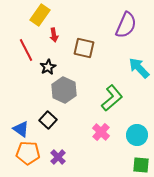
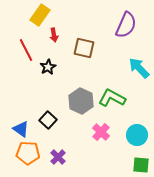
gray hexagon: moved 17 px right, 11 px down
green L-shape: rotated 112 degrees counterclockwise
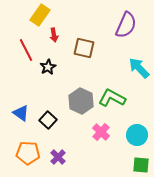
blue triangle: moved 16 px up
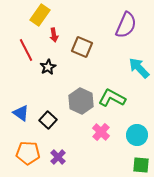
brown square: moved 2 px left, 1 px up; rotated 10 degrees clockwise
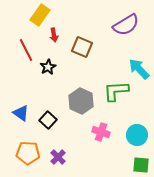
purple semicircle: rotated 36 degrees clockwise
cyan arrow: moved 1 px down
green L-shape: moved 4 px right, 7 px up; rotated 32 degrees counterclockwise
pink cross: rotated 24 degrees counterclockwise
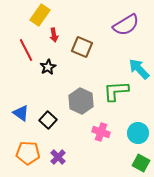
cyan circle: moved 1 px right, 2 px up
green square: moved 2 px up; rotated 24 degrees clockwise
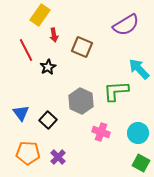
blue triangle: rotated 18 degrees clockwise
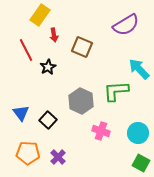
pink cross: moved 1 px up
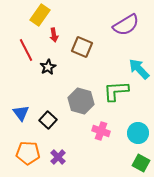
gray hexagon: rotated 10 degrees counterclockwise
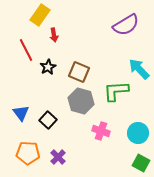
brown square: moved 3 px left, 25 px down
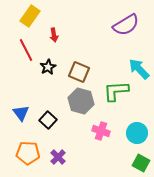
yellow rectangle: moved 10 px left, 1 px down
cyan circle: moved 1 px left
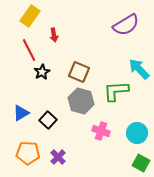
red line: moved 3 px right
black star: moved 6 px left, 5 px down
blue triangle: rotated 36 degrees clockwise
